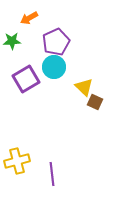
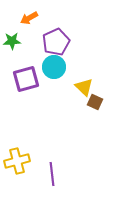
purple square: rotated 16 degrees clockwise
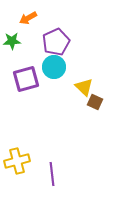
orange arrow: moved 1 px left
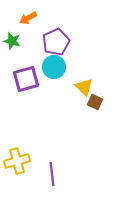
green star: rotated 18 degrees clockwise
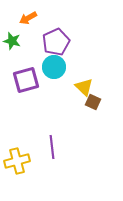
purple square: moved 1 px down
brown square: moved 2 px left
purple line: moved 27 px up
